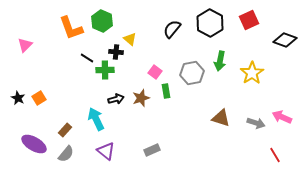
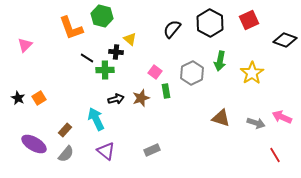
green hexagon: moved 5 px up; rotated 10 degrees counterclockwise
gray hexagon: rotated 15 degrees counterclockwise
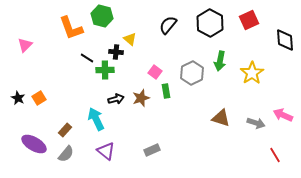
black semicircle: moved 4 px left, 4 px up
black diamond: rotated 65 degrees clockwise
pink arrow: moved 1 px right, 2 px up
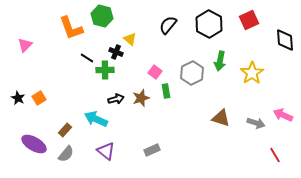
black hexagon: moved 1 px left, 1 px down
black cross: rotated 16 degrees clockwise
cyan arrow: rotated 40 degrees counterclockwise
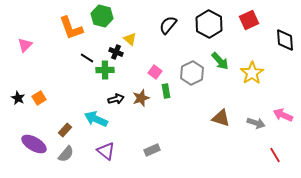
green arrow: rotated 54 degrees counterclockwise
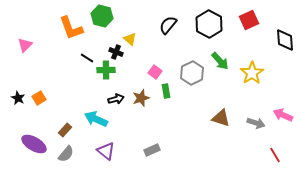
green cross: moved 1 px right
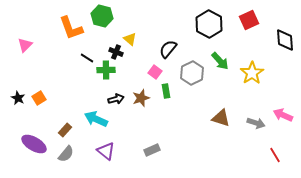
black semicircle: moved 24 px down
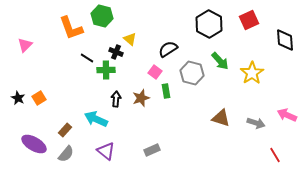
black semicircle: rotated 18 degrees clockwise
gray hexagon: rotated 20 degrees counterclockwise
black arrow: rotated 70 degrees counterclockwise
pink arrow: moved 4 px right
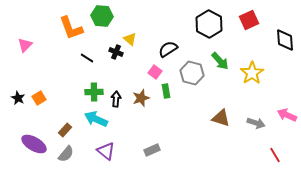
green hexagon: rotated 10 degrees counterclockwise
green cross: moved 12 px left, 22 px down
